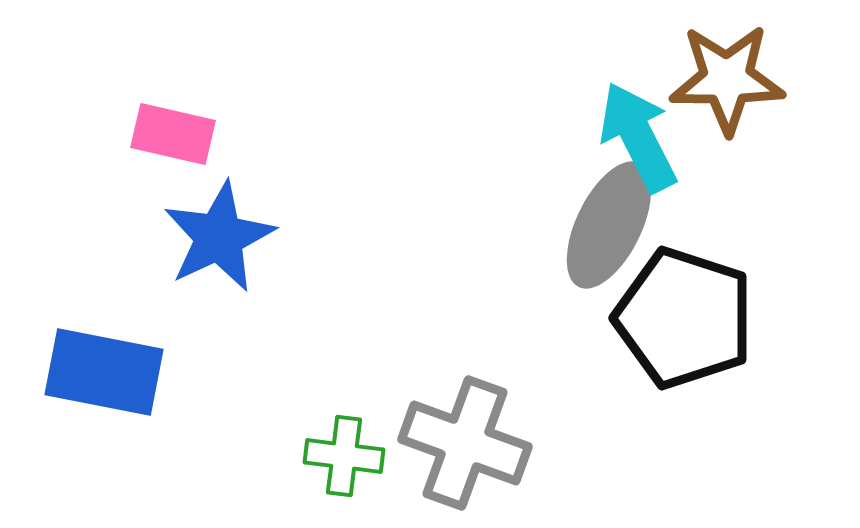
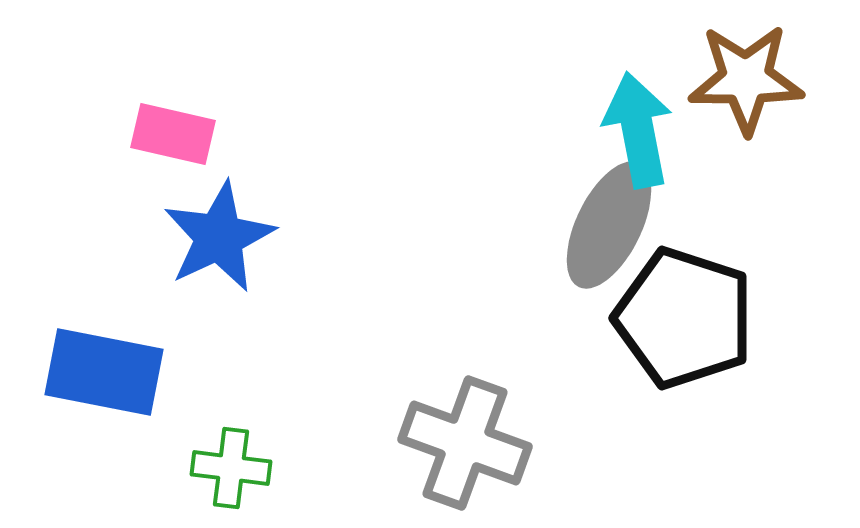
brown star: moved 19 px right
cyan arrow: moved 7 px up; rotated 16 degrees clockwise
green cross: moved 113 px left, 12 px down
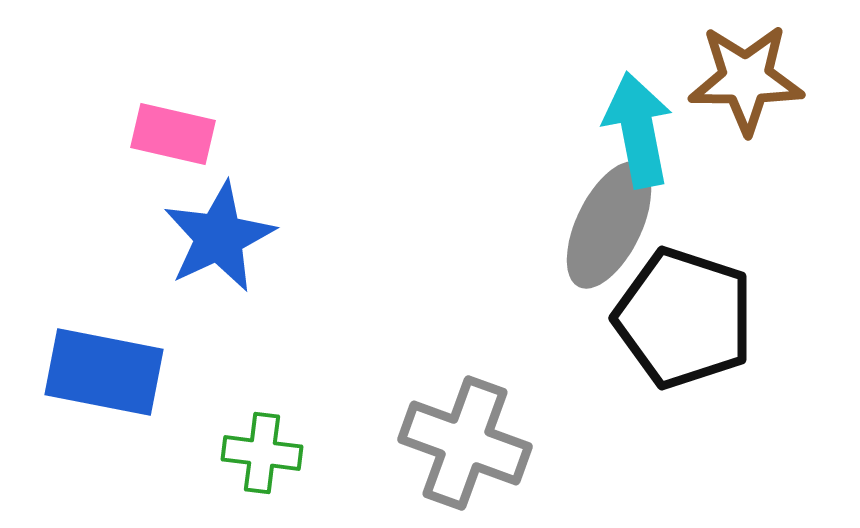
green cross: moved 31 px right, 15 px up
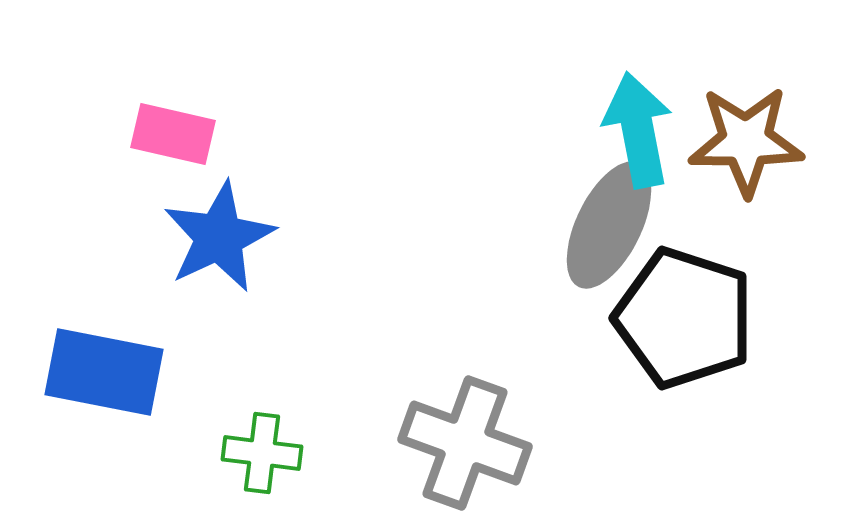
brown star: moved 62 px down
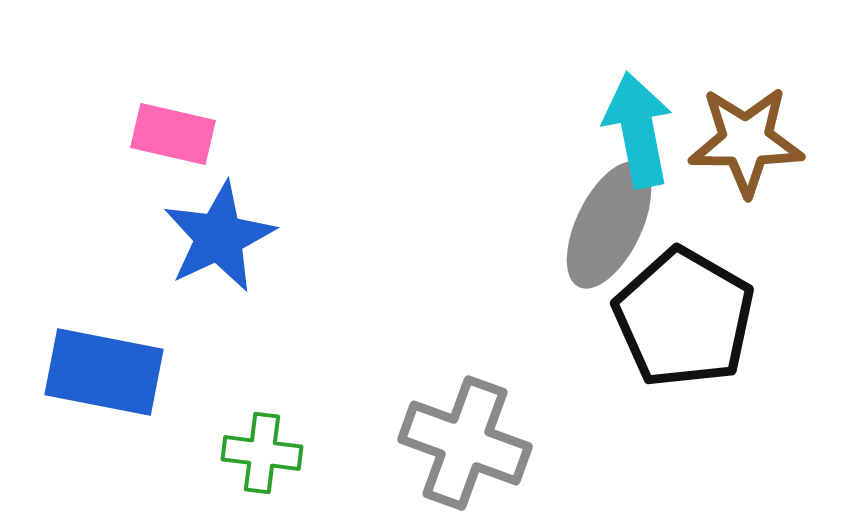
black pentagon: rotated 12 degrees clockwise
